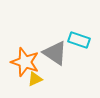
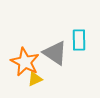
cyan rectangle: rotated 70 degrees clockwise
orange star: rotated 8 degrees clockwise
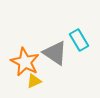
cyan rectangle: rotated 30 degrees counterclockwise
yellow triangle: moved 1 px left, 2 px down
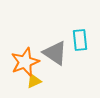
cyan rectangle: moved 1 px right; rotated 25 degrees clockwise
orange star: rotated 24 degrees clockwise
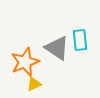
gray triangle: moved 2 px right, 5 px up
yellow triangle: moved 3 px down
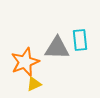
gray triangle: rotated 32 degrees counterclockwise
